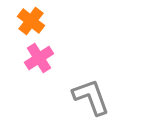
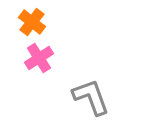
orange cross: moved 1 px right, 1 px down
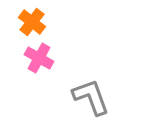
pink cross: rotated 28 degrees counterclockwise
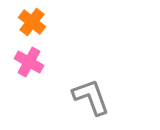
pink cross: moved 10 px left, 4 px down
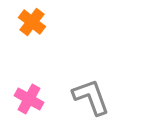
pink cross: moved 37 px down
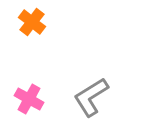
gray L-shape: rotated 102 degrees counterclockwise
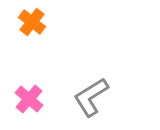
pink cross: rotated 12 degrees clockwise
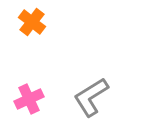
pink cross: rotated 24 degrees clockwise
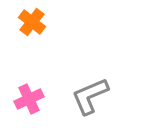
gray L-shape: moved 1 px left, 1 px up; rotated 9 degrees clockwise
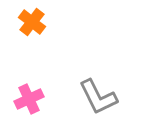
gray L-shape: moved 8 px right, 1 px down; rotated 93 degrees counterclockwise
